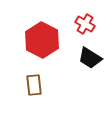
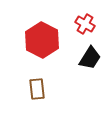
black trapezoid: rotated 90 degrees counterclockwise
brown rectangle: moved 3 px right, 4 px down
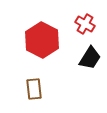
brown rectangle: moved 3 px left
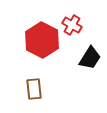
red cross: moved 13 px left, 1 px down
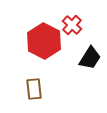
red cross: rotated 12 degrees clockwise
red hexagon: moved 2 px right, 1 px down
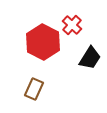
red hexagon: moved 1 px left, 1 px down
brown rectangle: rotated 30 degrees clockwise
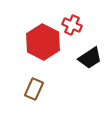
red cross: rotated 18 degrees counterclockwise
black trapezoid: rotated 25 degrees clockwise
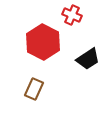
red cross: moved 10 px up
black trapezoid: moved 2 px left, 1 px down
